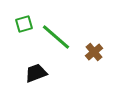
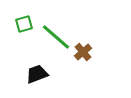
brown cross: moved 11 px left
black trapezoid: moved 1 px right, 1 px down
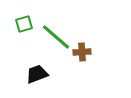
brown cross: moved 1 px left; rotated 36 degrees clockwise
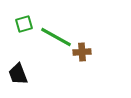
green line: rotated 12 degrees counterclockwise
black trapezoid: moved 19 px left; rotated 90 degrees counterclockwise
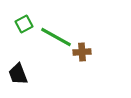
green square: rotated 12 degrees counterclockwise
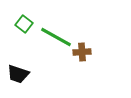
green square: rotated 24 degrees counterclockwise
black trapezoid: rotated 50 degrees counterclockwise
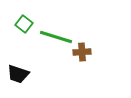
green line: rotated 12 degrees counterclockwise
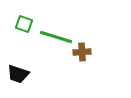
green square: rotated 18 degrees counterclockwise
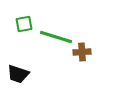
green square: rotated 30 degrees counterclockwise
